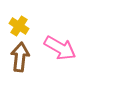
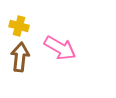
yellow cross: rotated 18 degrees counterclockwise
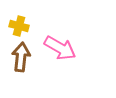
brown arrow: moved 1 px right
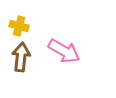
pink arrow: moved 4 px right, 3 px down
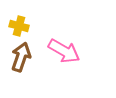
brown arrow: rotated 12 degrees clockwise
